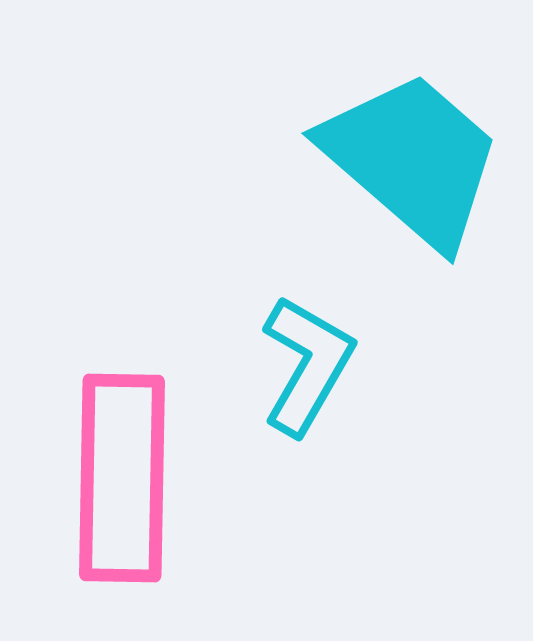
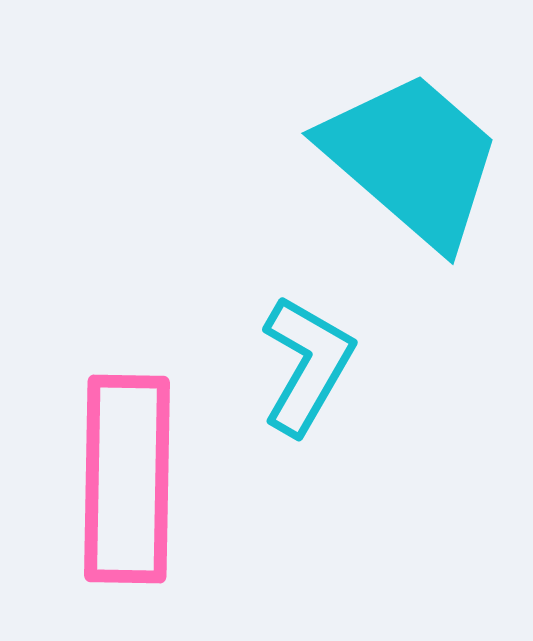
pink rectangle: moved 5 px right, 1 px down
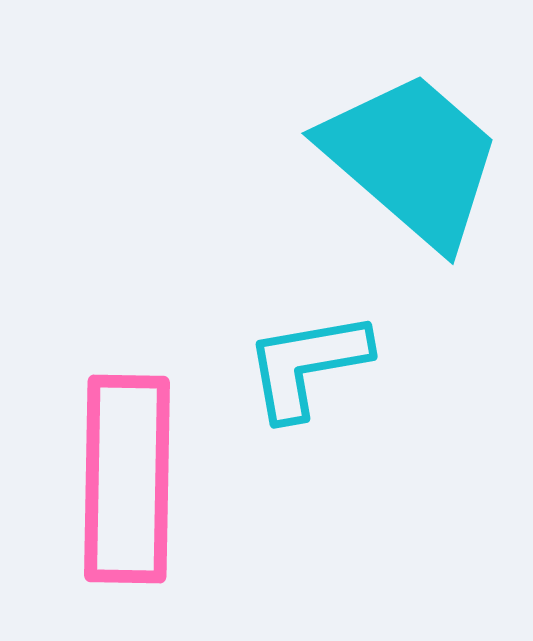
cyan L-shape: rotated 130 degrees counterclockwise
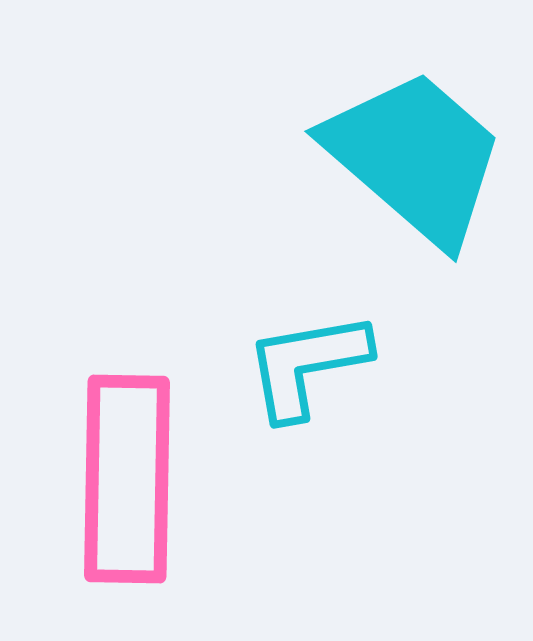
cyan trapezoid: moved 3 px right, 2 px up
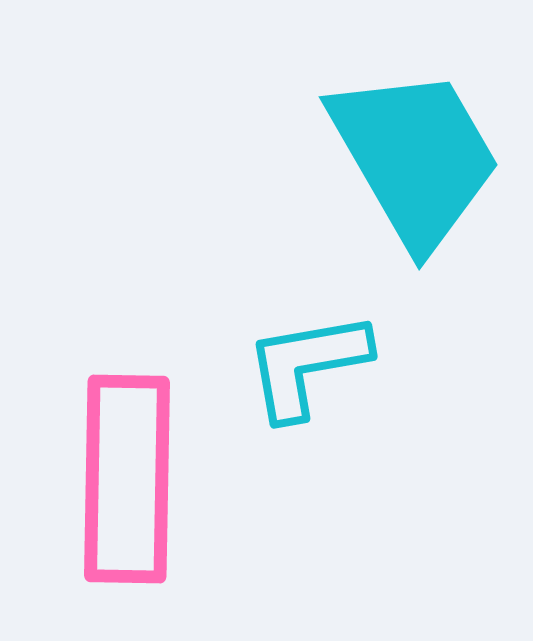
cyan trapezoid: rotated 19 degrees clockwise
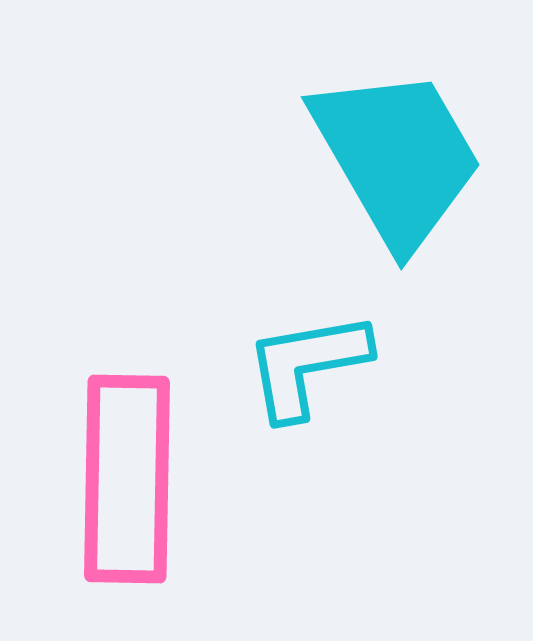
cyan trapezoid: moved 18 px left
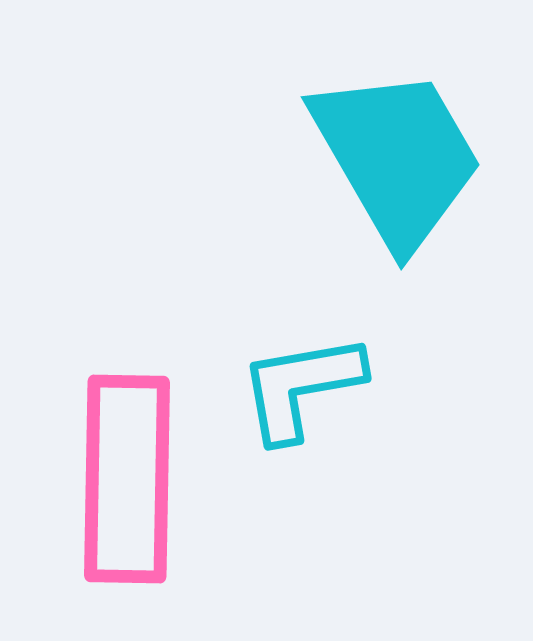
cyan L-shape: moved 6 px left, 22 px down
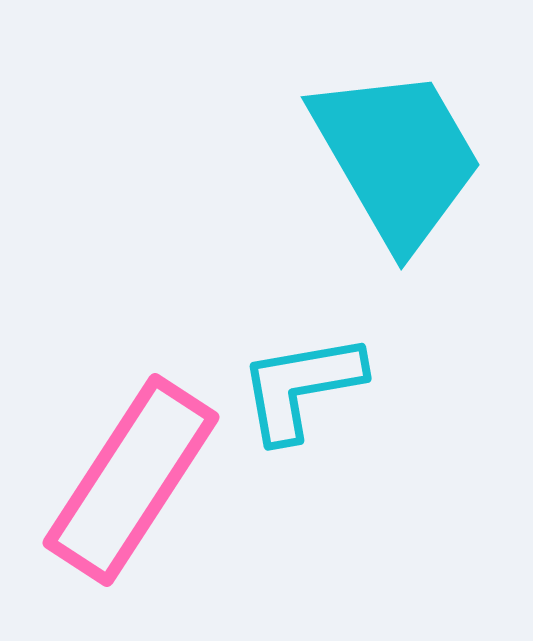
pink rectangle: moved 4 px right, 1 px down; rotated 32 degrees clockwise
